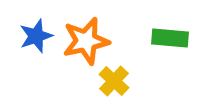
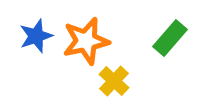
green rectangle: rotated 54 degrees counterclockwise
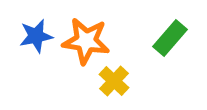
blue star: rotated 8 degrees clockwise
orange star: rotated 21 degrees clockwise
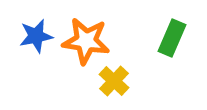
green rectangle: moved 2 px right; rotated 18 degrees counterclockwise
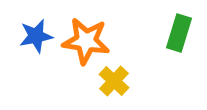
green rectangle: moved 7 px right, 5 px up; rotated 6 degrees counterclockwise
